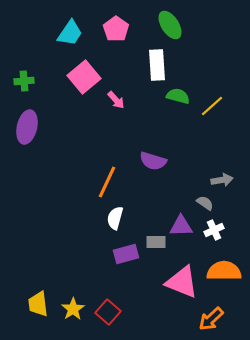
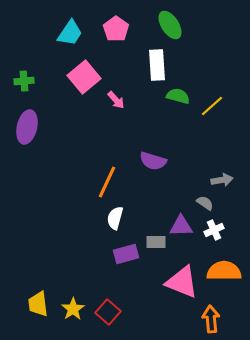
orange arrow: rotated 128 degrees clockwise
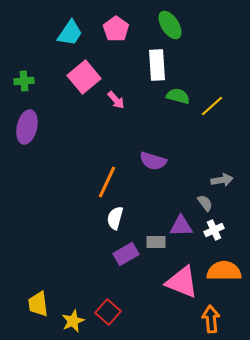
gray semicircle: rotated 18 degrees clockwise
purple rectangle: rotated 15 degrees counterclockwise
yellow star: moved 12 px down; rotated 10 degrees clockwise
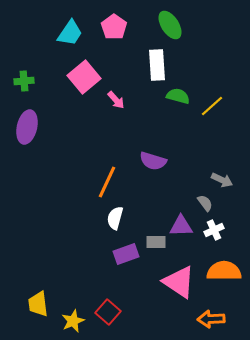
pink pentagon: moved 2 px left, 2 px up
gray arrow: rotated 35 degrees clockwise
purple rectangle: rotated 10 degrees clockwise
pink triangle: moved 3 px left; rotated 12 degrees clockwise
orange arrow: rotated 88 degrees counterclockwise
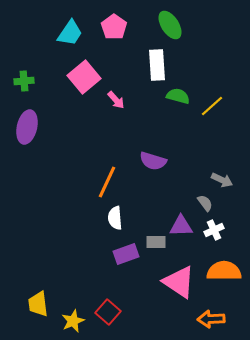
white semicircle: rotated 20 degrees counterclockwise
